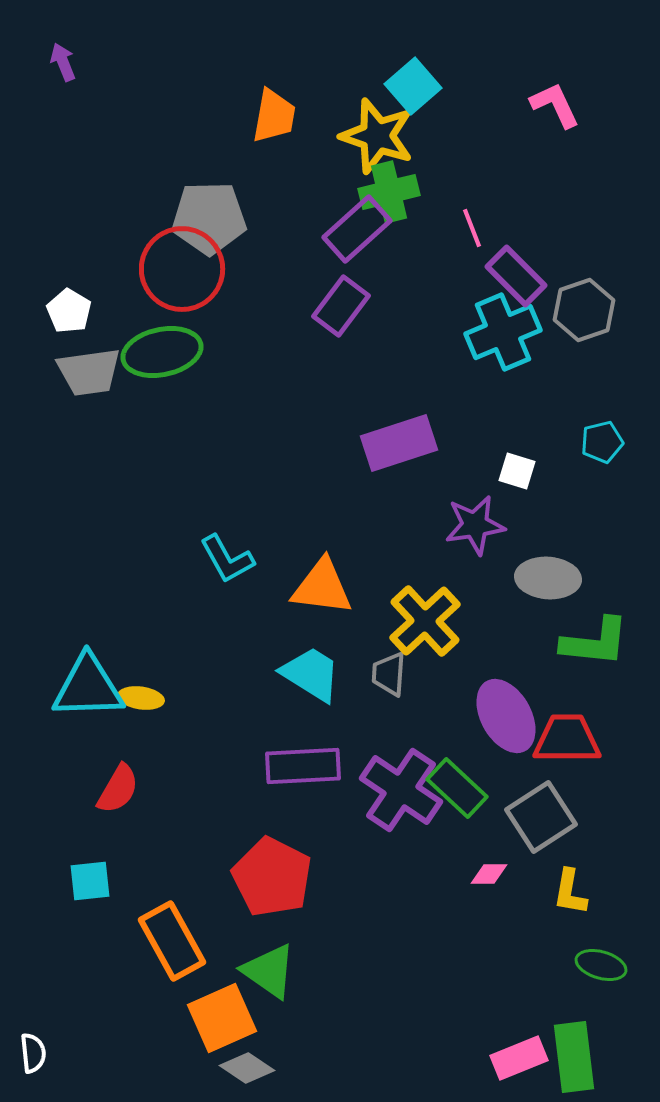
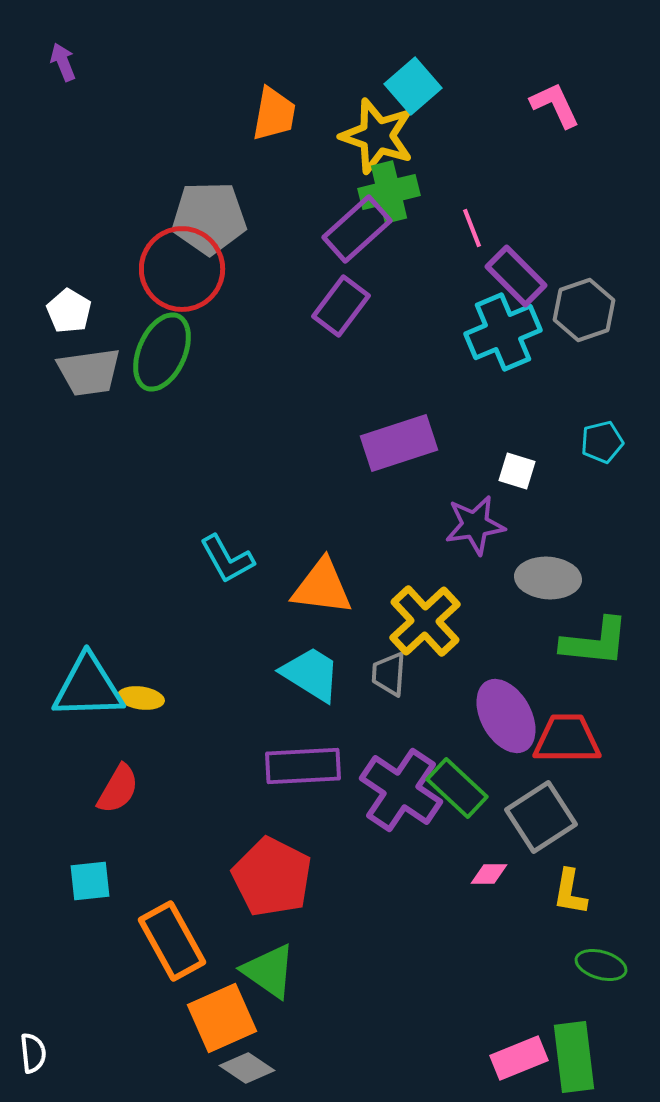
orange trapezoid at (274, 116): moved 2 px up
green ellipse at (162, 352): rotated 54 degrees counterclockwise
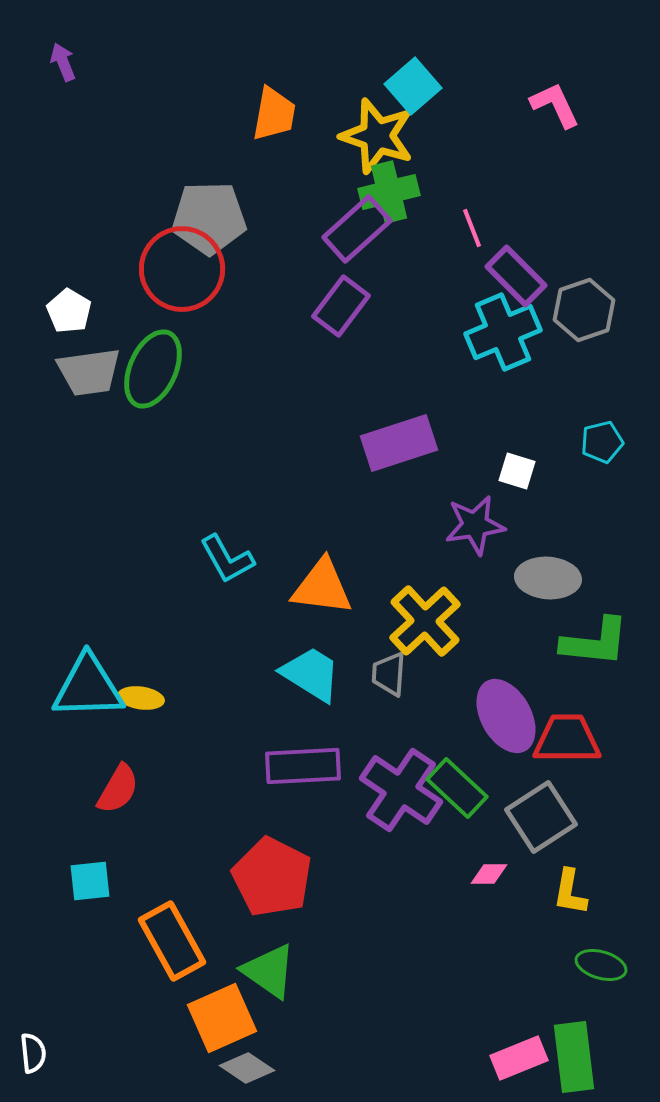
green ellipse at (162, 352): moved 9 px left, 17 px down
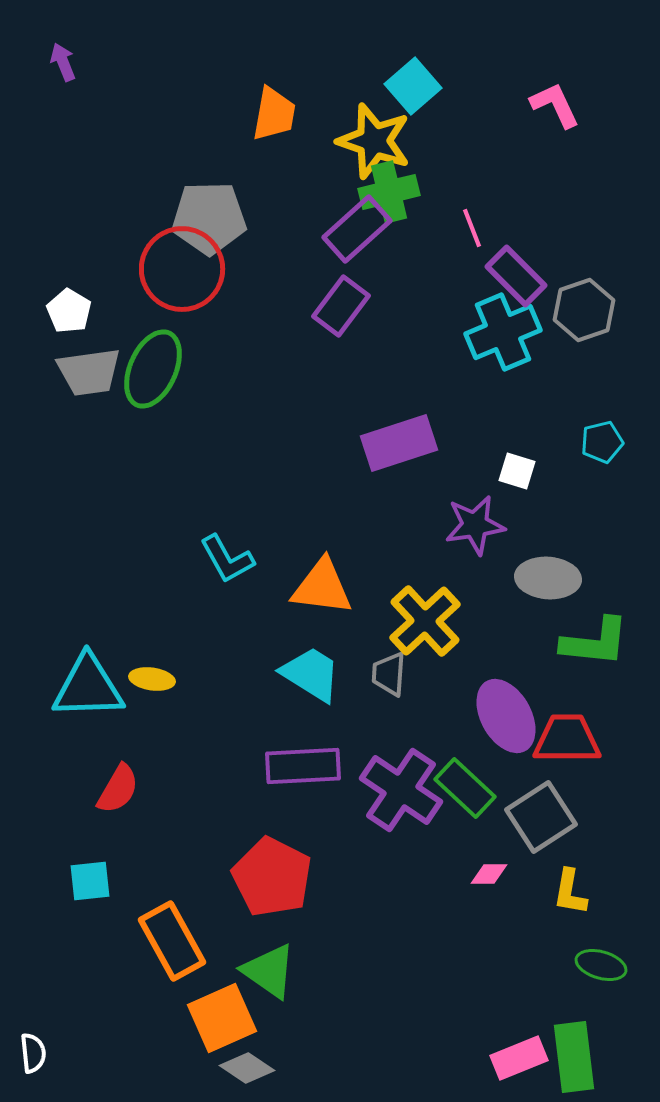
yellow star at (377, 136): moved 3 px left, 5 px down
yellow ellipse at (141, 698): moved 11 px right, 19 px up
green rectangle at (457, 788): moved 8 px right
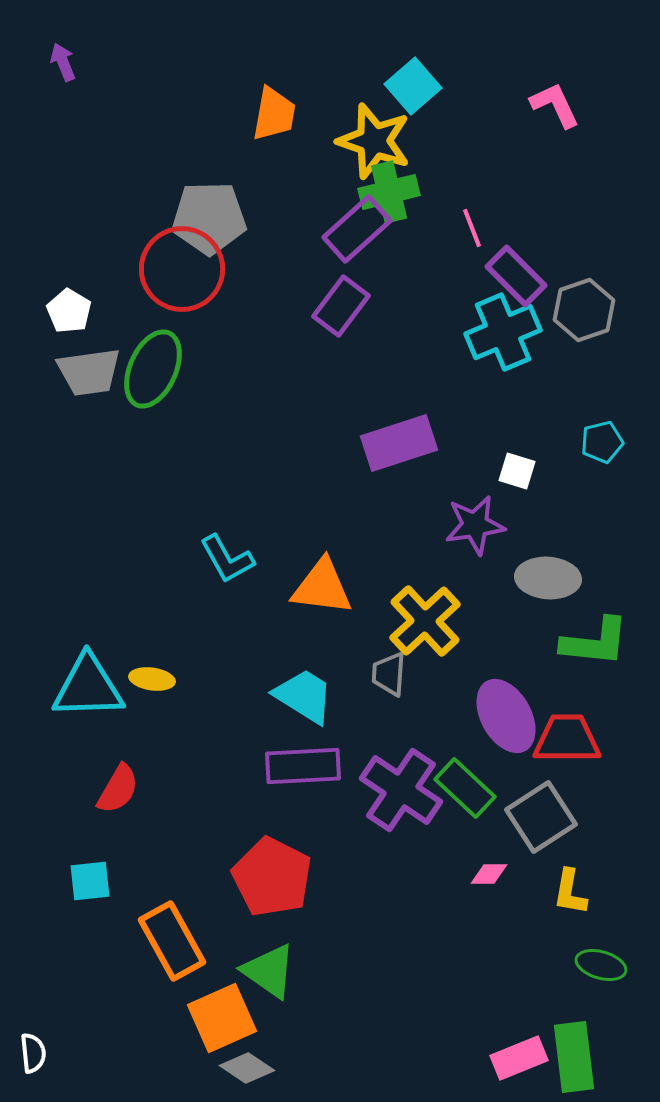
cyan trapezoid at (311, 674): moved 7 px left, 22 px down
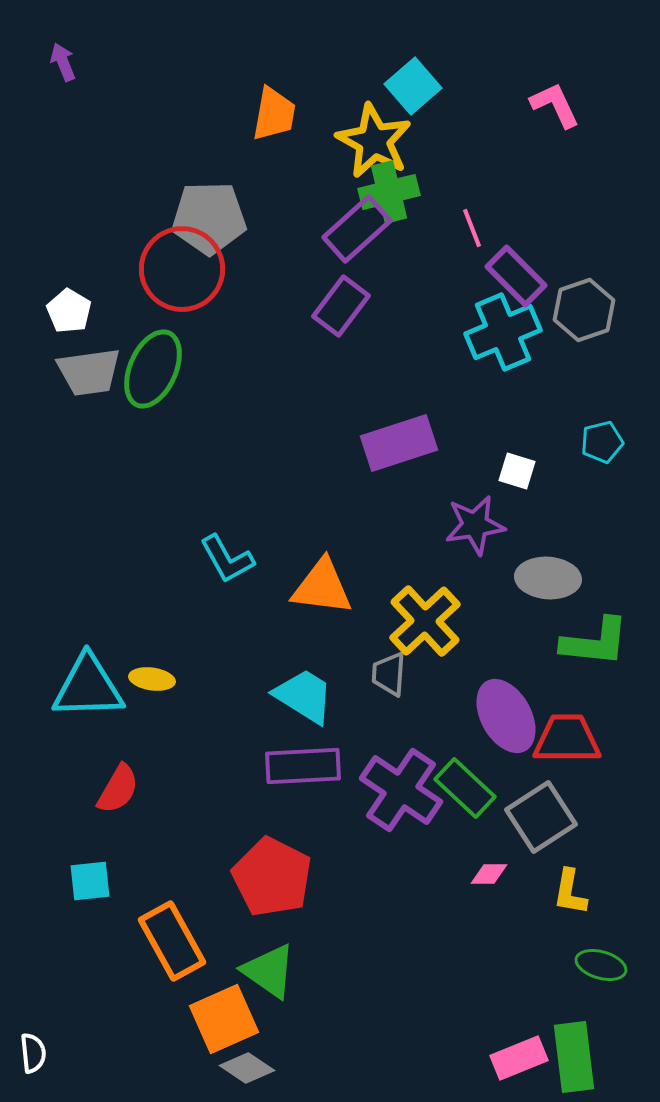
yellow star at (374, 141): rotated 10 degrees clockwise
orange square at (222, 1018): moved 2 px right, 1 px down
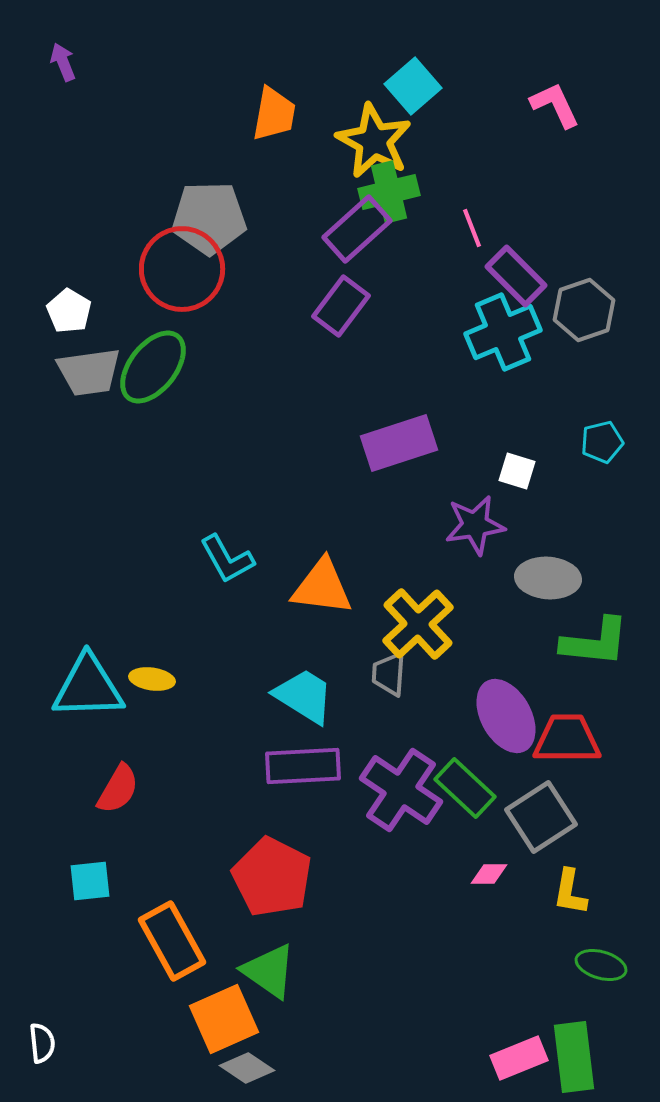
green ellipse at (153, 369): moved 2 px up; rotated 14 degrees clockwise
yellow cross at (425, 621): moved 7 px left, 3 px down
white semicircle at (33, 1053): moved 9 px right, 10 px up
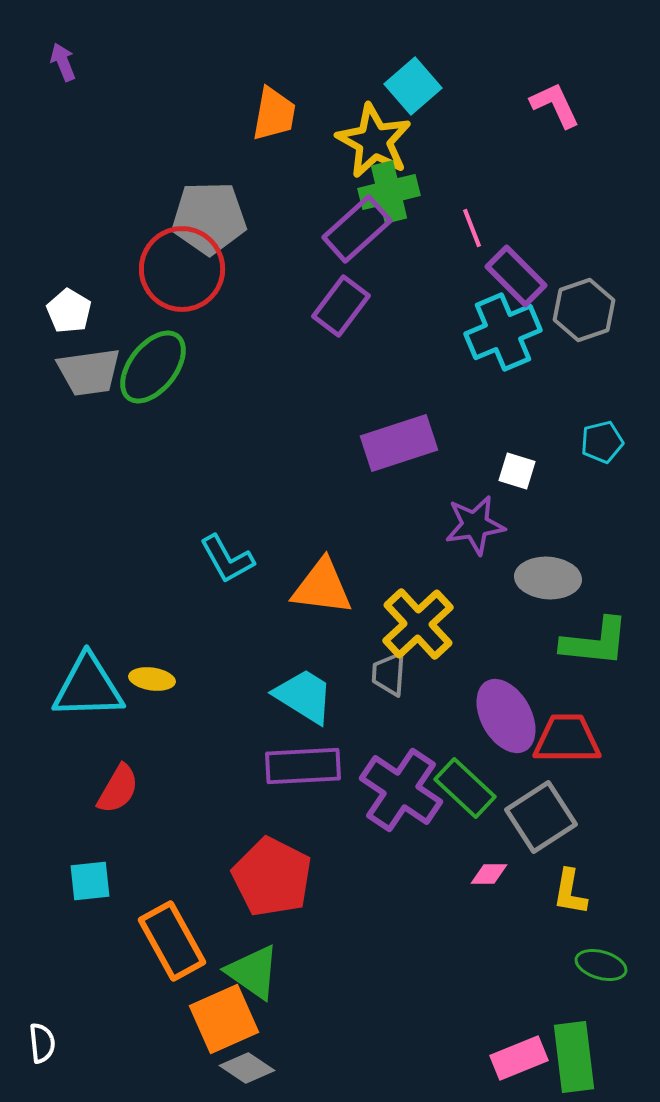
green triangle at (269, 971): moved 16 px left, 1 px down
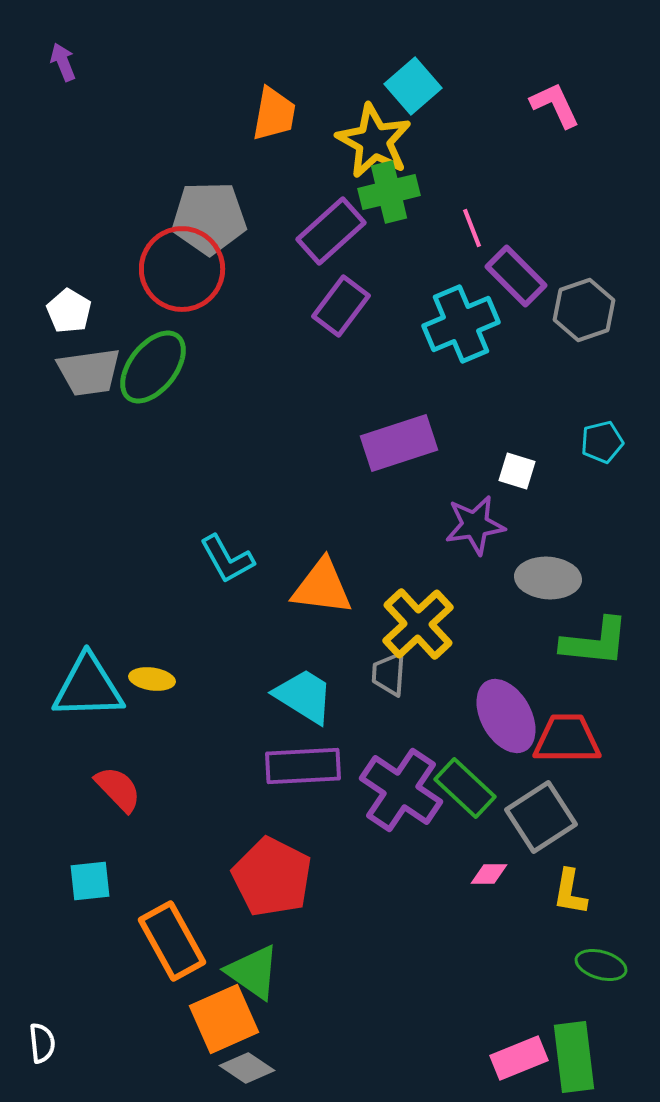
purple rectangle at (357, 229): moved 26 px left, 2 px down
cyan cross at (503, 332): moved 42 px left, 8 px up
red semicircle at (118, 789): rotated 74 degrees counterclockwise
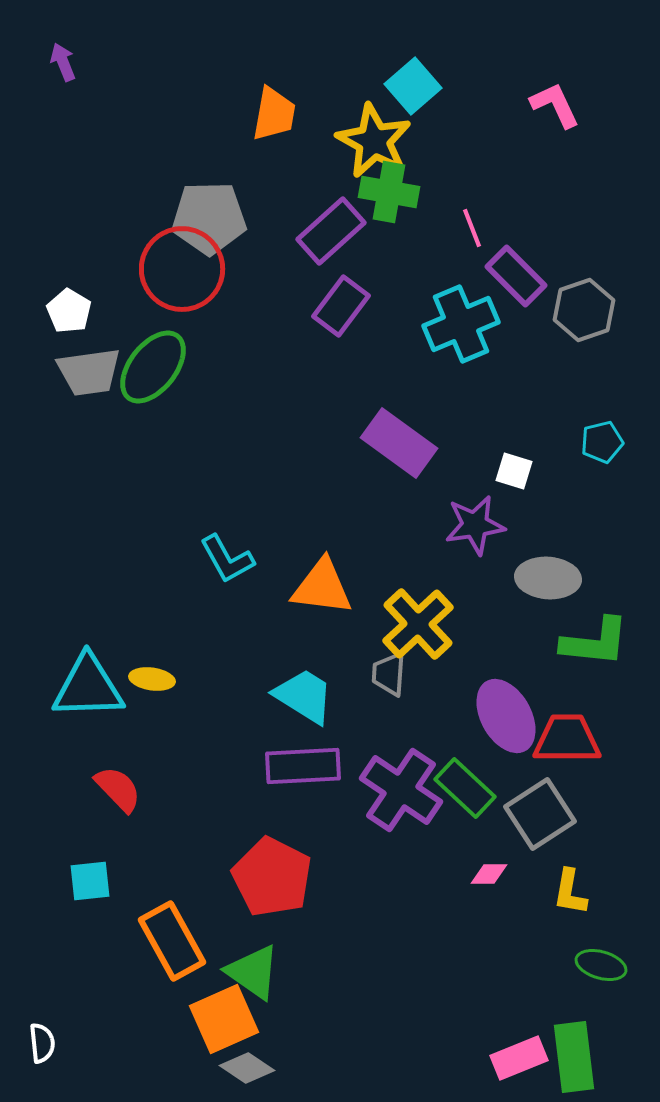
green cross at (389, 192): rotated 24 degrees clockwise
purple rectangle at (399, 443): rotated 54 degrees clockwise
white square at (517, 471): moved 3 px left
gray square at (541, 817): moved 1 px left, 3 px up
